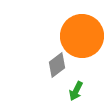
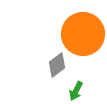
orange circle: moved 1 px right, 2 px up
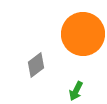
gray diamond: moved 21 px left
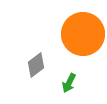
green arrow: moved 7 px left, 8 px up
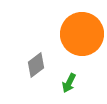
orange circle: moved 1 px left
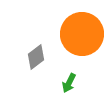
gray diamond: moved 8 px up
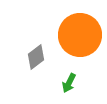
orange circle: moved 2 px left, 1 px down
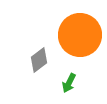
gray diamond: moved 3 px right, 3 px down
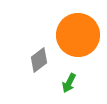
orange circle: moved 2 px left
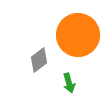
green arrow: rotated 42 degrees counterclockwise
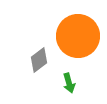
orange circle: moved 1 px down
